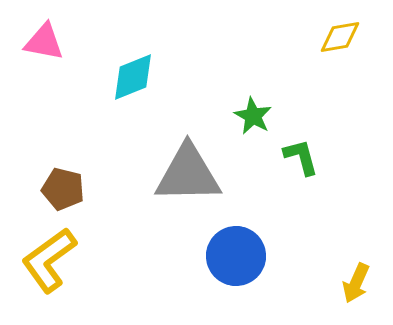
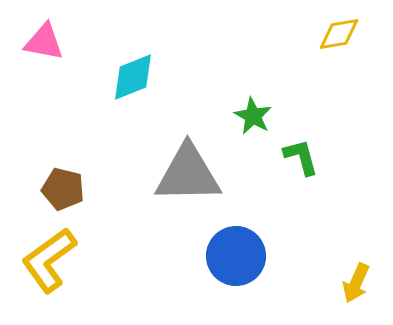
yellow diamond: moved 1 px left, 3 px up
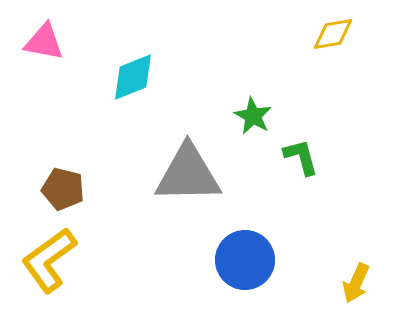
yellow diamond: moved 6 px left
blue circle: moved 9 px right, 4 px down
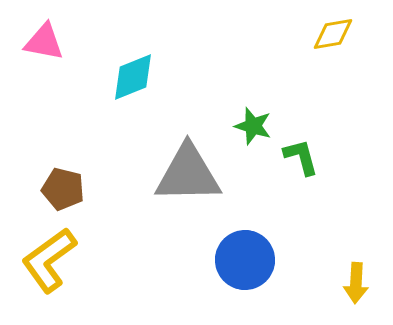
green star: moved 10 px down; rotated 12 degrees counterclockwise
yellow arrow: rotated 21 degrees counterclockwise
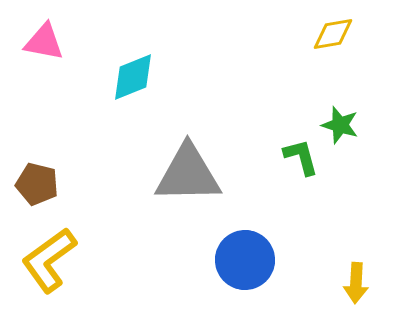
green star: moved 87 px right, 1 px up
brown pentagon: moved 26 px left, 5 px up
